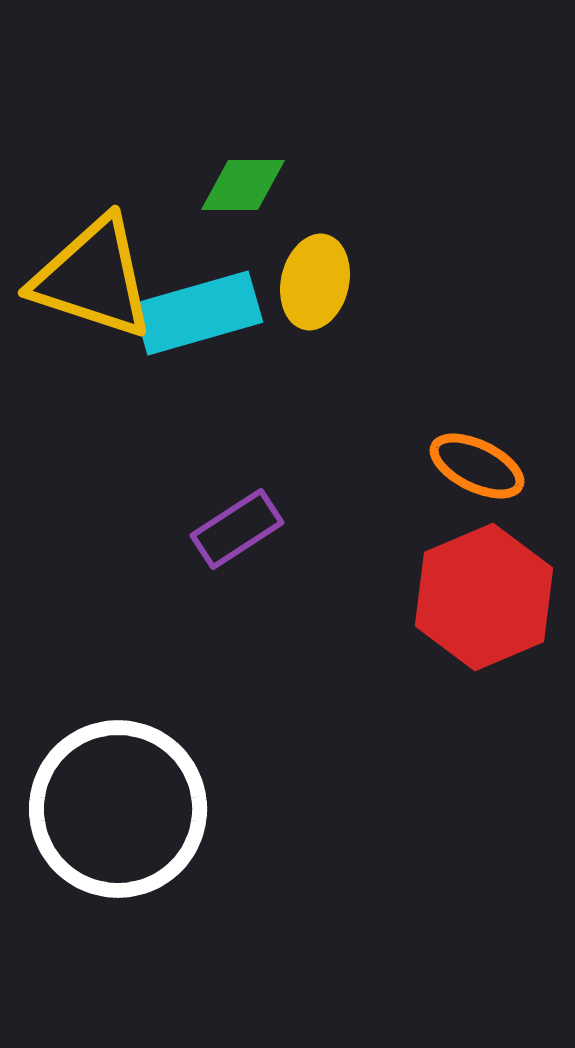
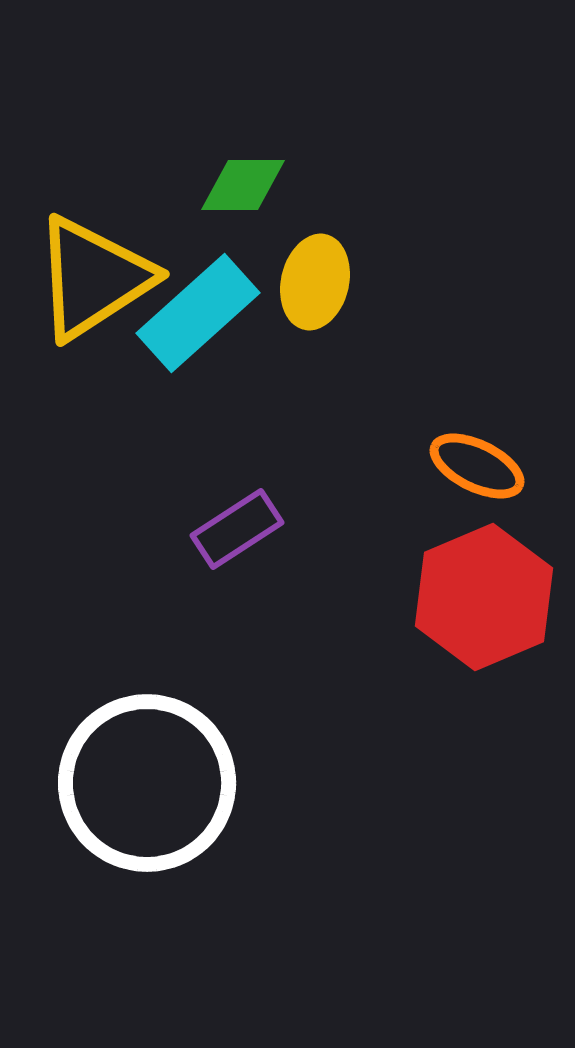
yellow triangle: rotated 51 degrees counterclockwise
cyan rectangle: rotated 26 degrees counterclockwise
white circle: moved 29 px right, 26 px up
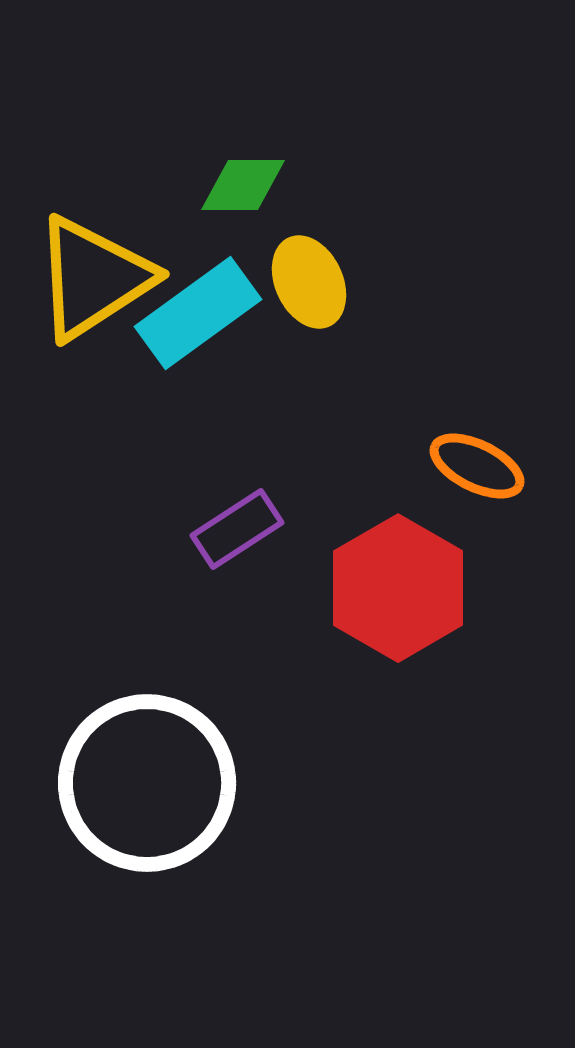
yellow ellipse: moved 6 px left; rotated 38 degrees counterclockwise
cyan rectangle: rotated 6 degrees clockwise
red hexagon: moved 86 px left, 9 px up; rotated 7 degrees counterclockwise
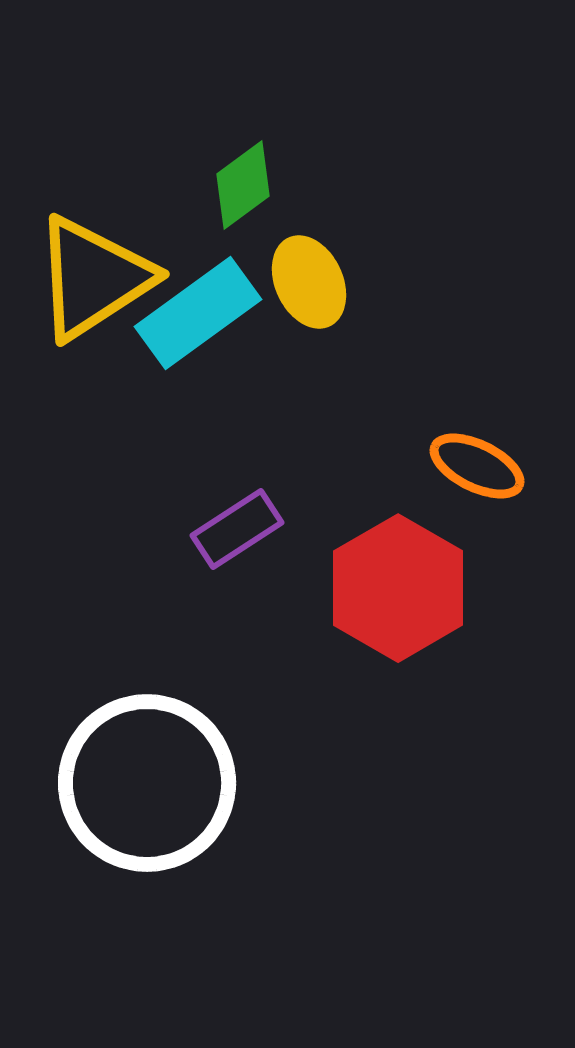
green diamond: rotated 36 degrees counterclockwise
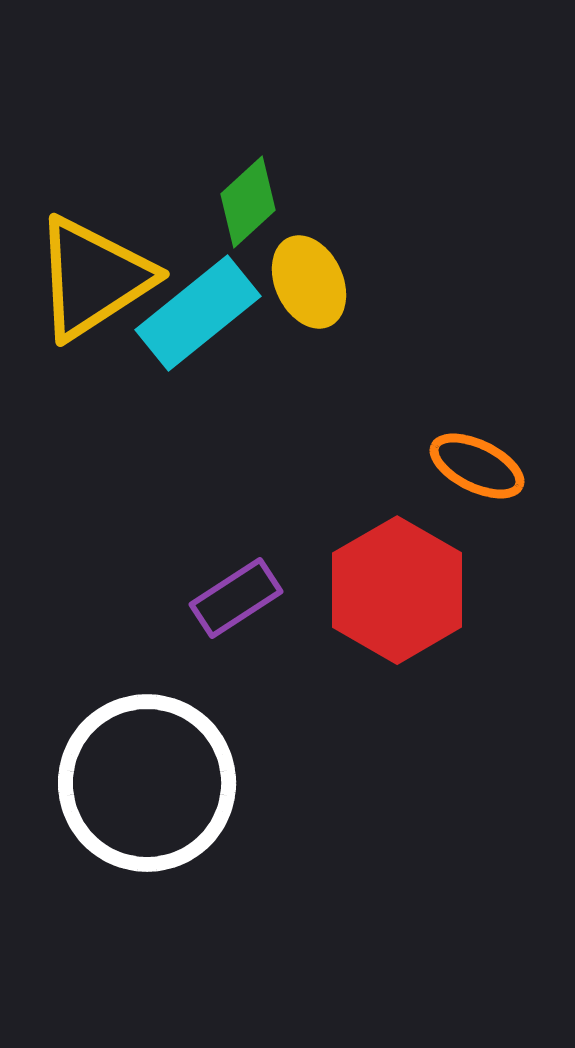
green diamond: moved 5 px right, 17 px down; rotated 6 degrees counterclockwise
cyan rectangle: rotated 3 degrees counterclockwise
purple rectangle: moved 1 px left, 69 px down
red hexagon: moved 1 px left, 2 px down
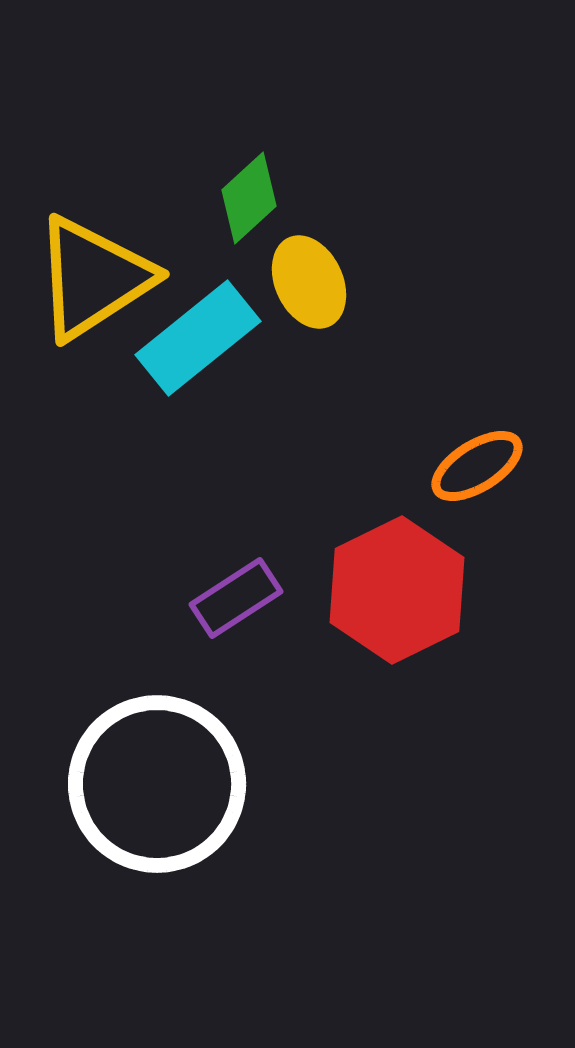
green diamond: moved 1 px right, 4 px up
cyan rectangle: moved 25 px down
orange ellipse: rotated 58 degrees counterclockwise
red hexagon: rotated 4 degrees clockwise
white circle: moved 10 px right, 1 px down
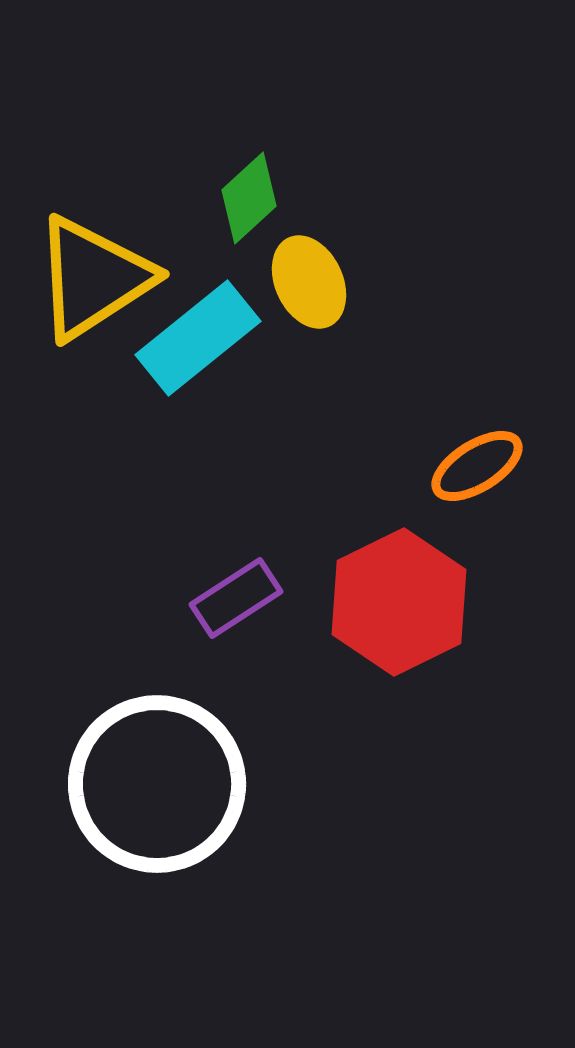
red hexagon: moved 2 px right, 12 px down
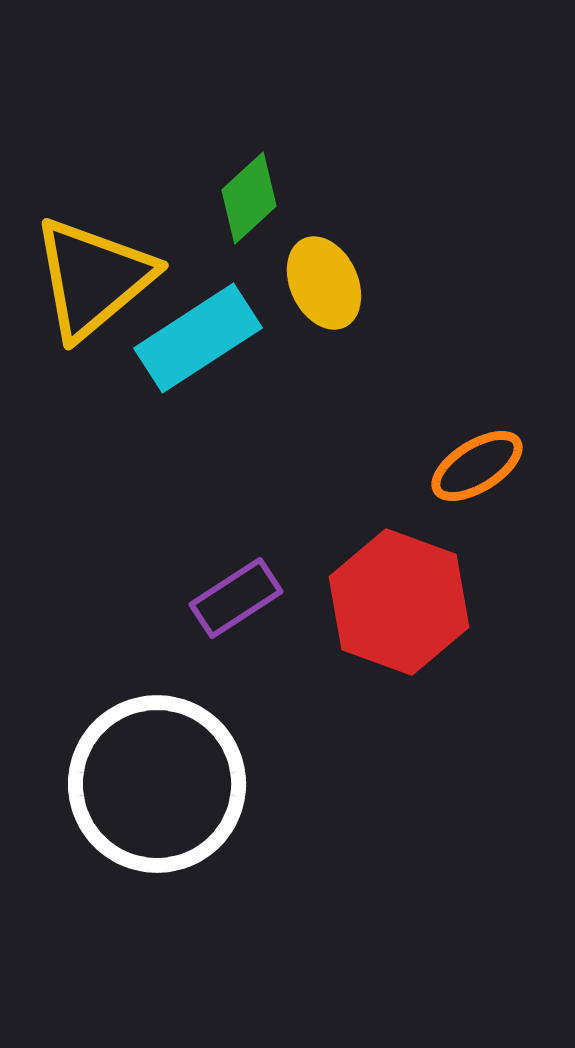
yellow triangle: rotated 7 degrees counterclockwise
yellow ellipse: moved 15 px right, 1 px down
cyan rectangle: rotated 6 degrees clockwise
red hexagon: rotated 14 degrees counterclockwise
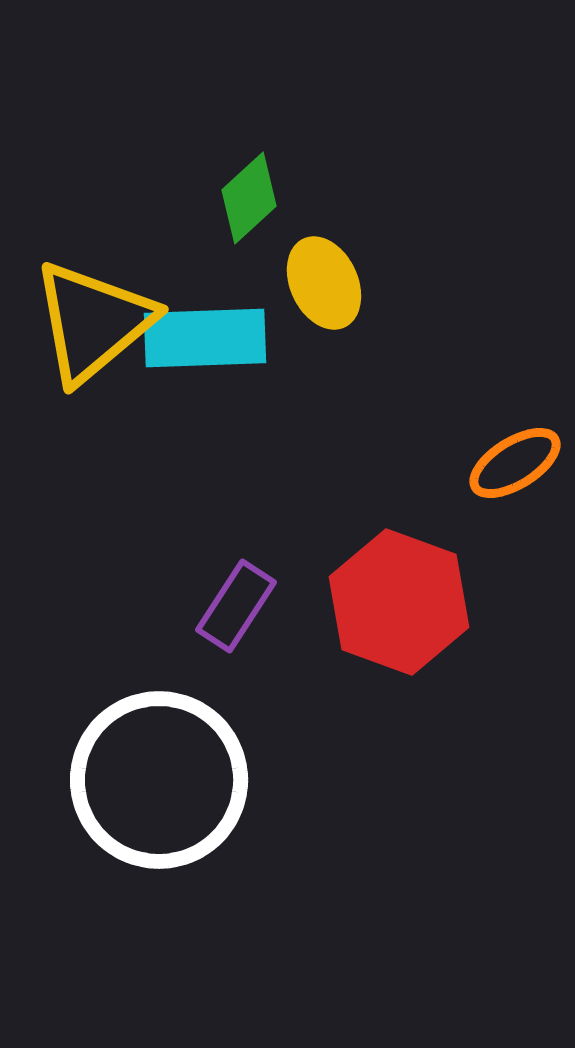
yellow triangle: moved 44 px down
cyan rectangle: moved 7 px right; rotated 31 degrees clockwise
orange ellipse: moved 38 px right, 3 px up
purple rectangle: moved 8 px down; rotated 24 degrees counterclockwise
white circle: moved 2 px right, 4 px up
